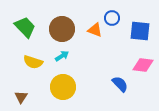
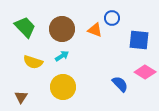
blue square: moved 1 px left, 9 px down
pink diamond: moved 2 px right, 7 px down; rotated 25 degrees clockwise
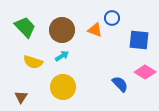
brown circle: moved 1 px down
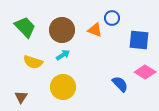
cyan arrow: moved 1 px right, 1 px up
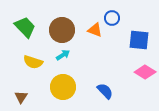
blue semicircle: moved 15 px left, 7 px down
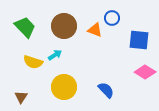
brown circle: moved 2 px right, 4 px up
cyan arrow: moved 8 px left
yellow circle: moved 1 px right
blue semicircle: moved 1 px right, 1 px up
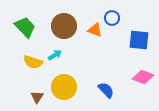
pink diamond: moved 2 px left, 5 px down; rotated 10 degrees counterclockwise
brown triangle: moved 16 px right
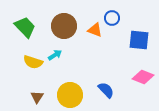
yellow circle: moved 6 px right, 8 px down
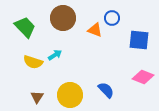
brown circle: moved 1 px left, 8 px up
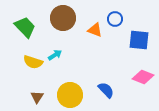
blue circle: moved 3 px right, 1 px down
